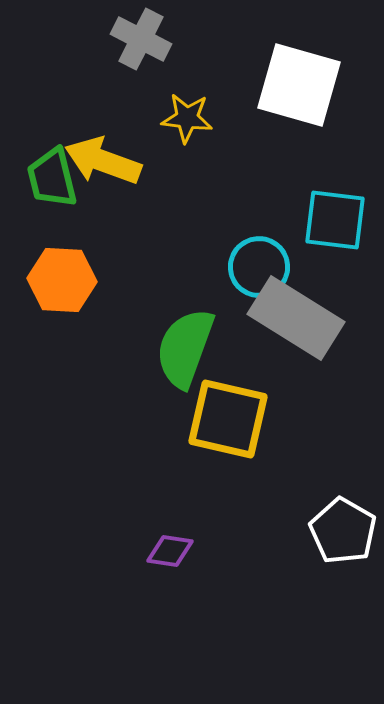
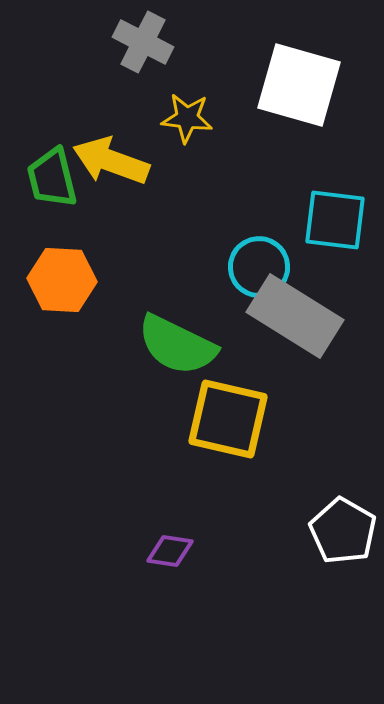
gray cross: moved 2 px right, 3 px down
yellow arrow: moved 8 px right
gray rectangle: moved 1 px left, 2 px up
green semicircle: moved 8 px left, 3 px up; rotated 84 degrees counterclockwise
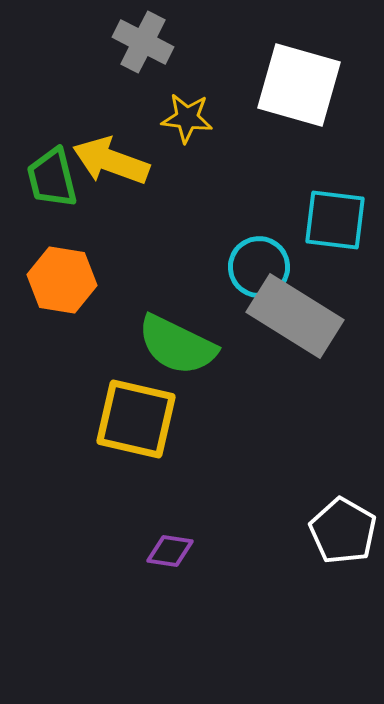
orange hexagon: rotated 6 degrees clockwise
yellow square: moved 92 px left
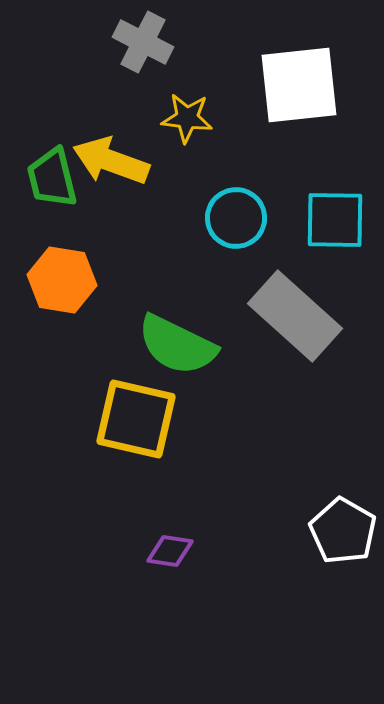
white square: rotated 22 degrees counterclockwise
cyan square: rotated 6 degrees counterclockwise
cyan circle: moved 23 px left, 49 px up
gray rectangle: rotated 10 degrees clockwise
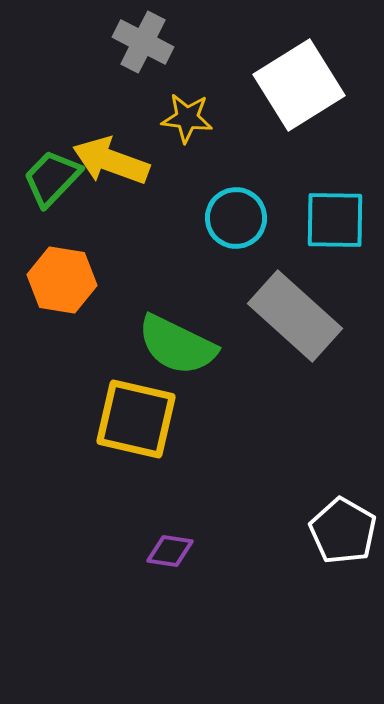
white square: rotated 26 degrees counterclockwise
green trapezoid: rotated 58 degrees clockwise
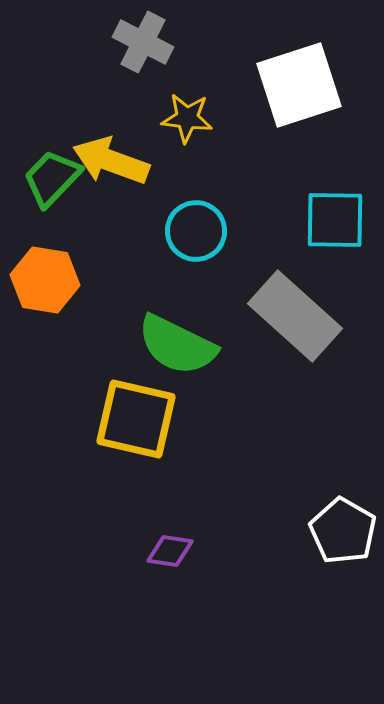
white square: rotated 14 degrees clockwise
cyan circle: moved 40 px left, 13 px down
orange hexagon: moved 17 px left
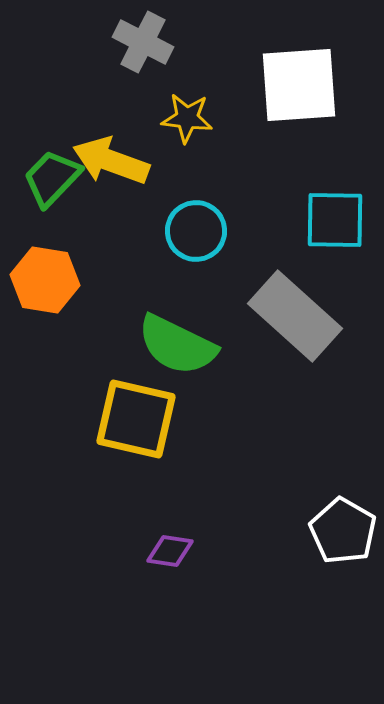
white square: rotated 14 degrees clockwise
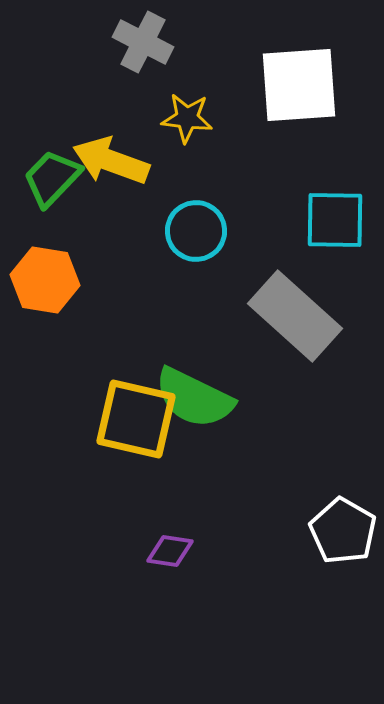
green semicircle: moved 17 px right, 53 px down
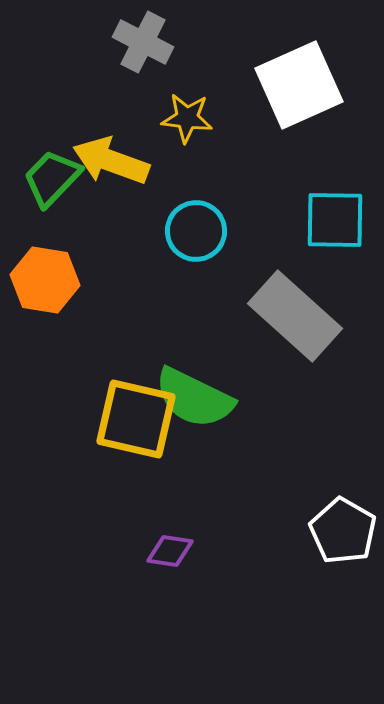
white square: rotated 20 degrees counterclockwise
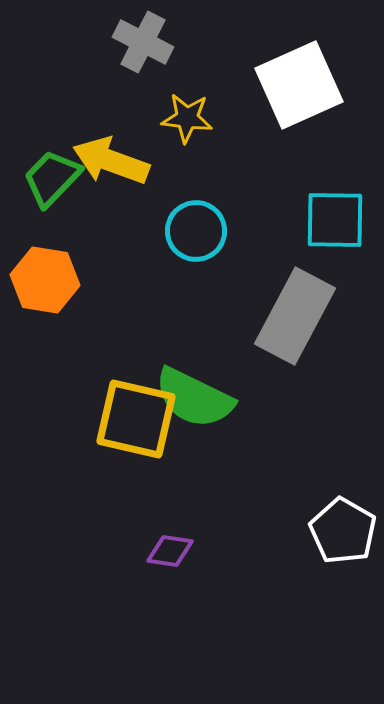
gray rectangle: rotated 76 degrees clockwise
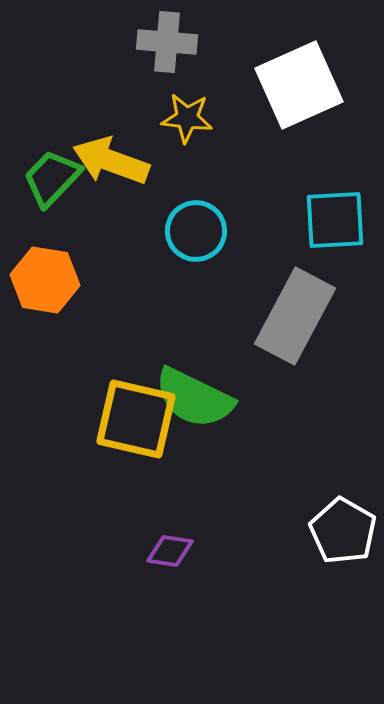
gray cross: moved 24 px right; rotated 22 degrees counterclockwise
cyan square: rotated 4 degrees counterclockwise
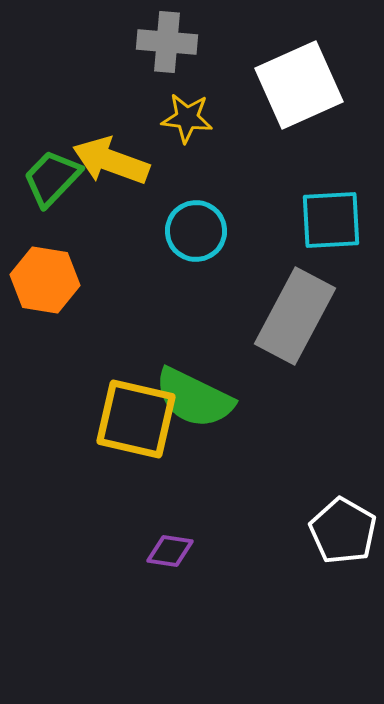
cyan square: moved 4 px left
